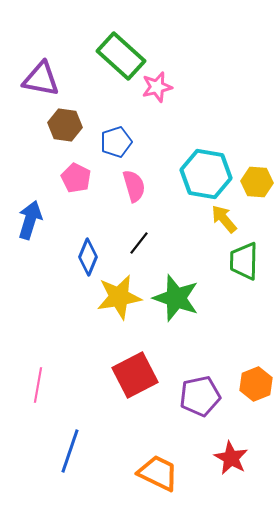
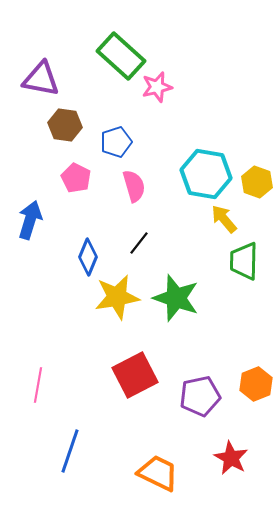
yellow hexagon: rotated 16 degrees clockwise
yellow star: moved 2 px left
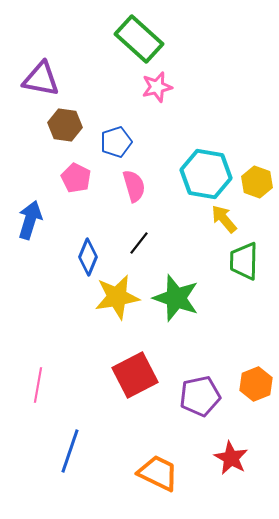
green rectangle: moved 18 px right, 17 px up
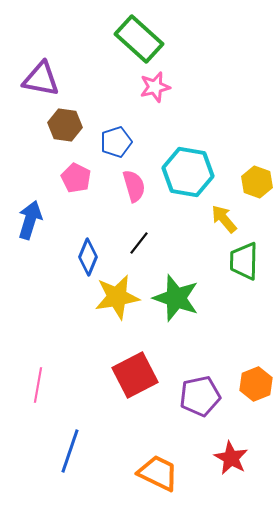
pink star: moved 2 px left
cyan hexagon: moved 18 px left, 2 px up
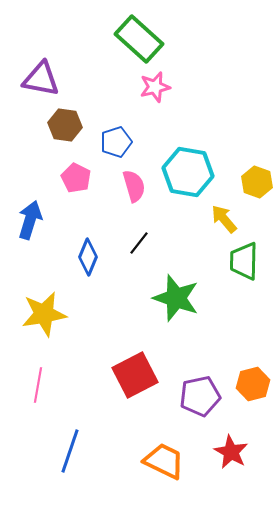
yellow star: moved 73 px left, 17 px down
orange hexagon: moved 3 px left; rotated 8 degrees clockwise
red star: moved 6 px up
orange trapezoid: moved 6 px right, 12 px up
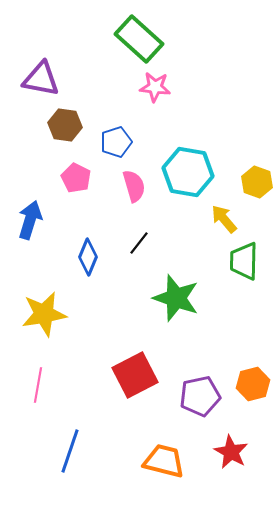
pink star: rotated 20 degrees clockwise
orange trapezoid: rotated 12 degrees counterclockwise
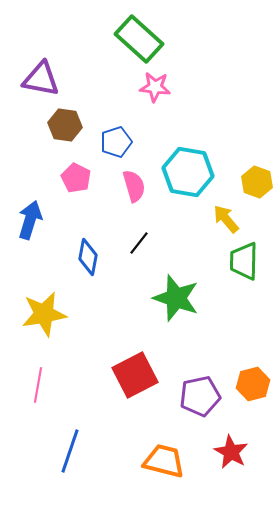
yellow arrow: moved 2 px right
blue diamond: rotated 12 degrees counterclockwise
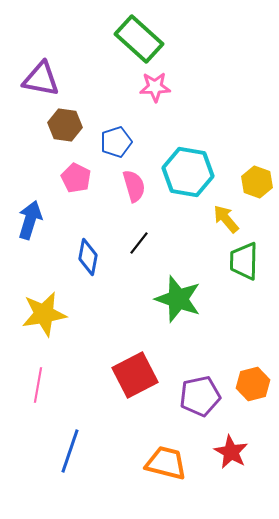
pink star: rotated 8 degrees counterclockwise
green star: moved 2 px right, 1 px down
orange trapezoid: moved 2 px right, 2 px down
